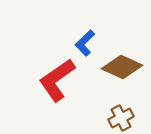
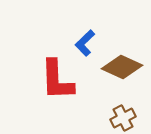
red L-shape: rotated 57 degrees counterclockwise
brown cross: moved 2 px right
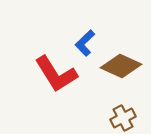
brown diamond: moved 1 px left, 1 px up
red L-shape: moved 1 px left, 6 px up; rotated 30 degrees counterclockwise
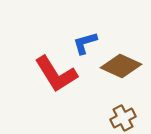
blue L-shape: rotated 28 degrees clockwise
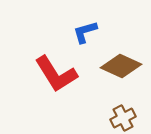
blue L-shape: moved 11 px up
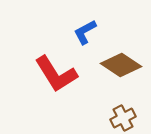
blue L-shape: rotated 12 degrees counterclockwise
brown diamond: moved 1 px up; rotated 9 degrees clockwise
